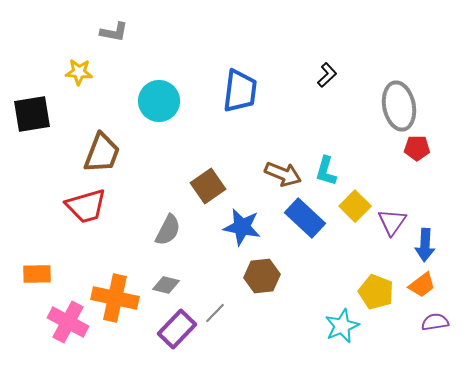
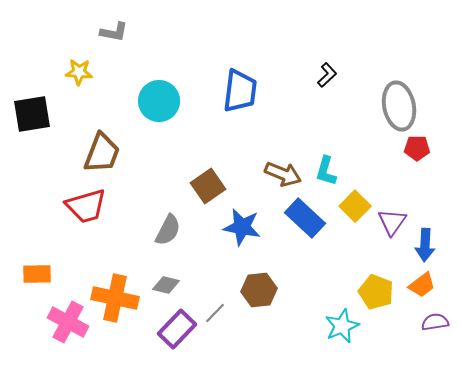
brown hexagon: moved 3 px left, 14 px down
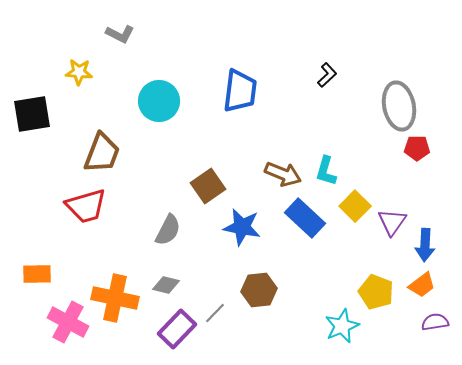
gray L-shape: moved 6 px right, 2 px down; rotated 16 degrees clockwise
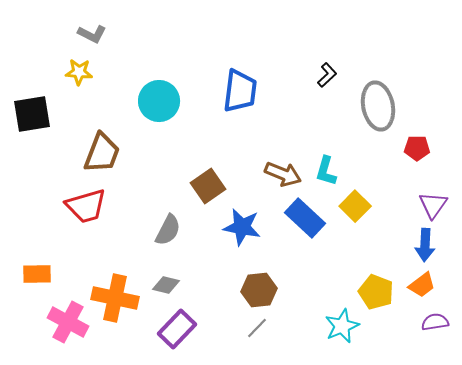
gray L-shape: moved 28 px left
gray ellipse: moved 21 px left
purple triangle: moved 41 px right, 17 px up
gray line: moved 42 px right, 15 px down
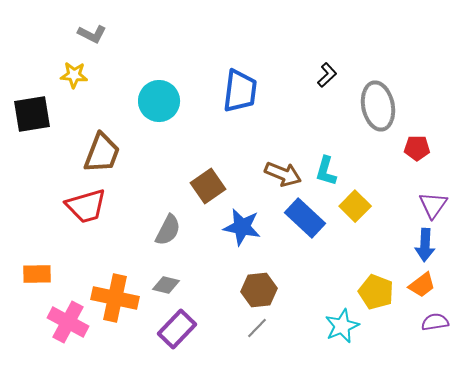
yellow star: moved 5 px left, 3 px down
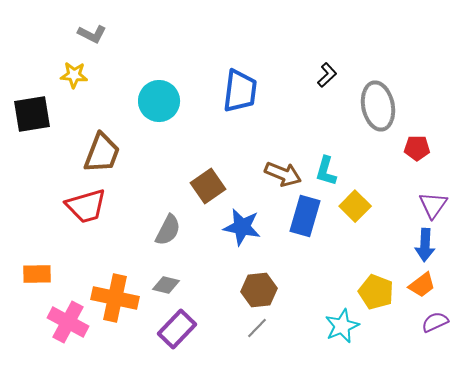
blue rectangle: moved 2 px up; rotated 63 degrees clockwise
purple semicircle: rotated 16 degrees counterclockwise
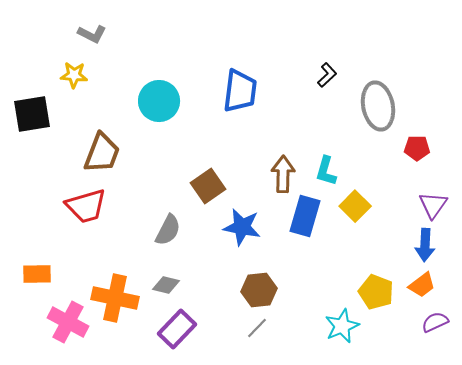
brown arrow: rotated 111 degrees counterclockwise
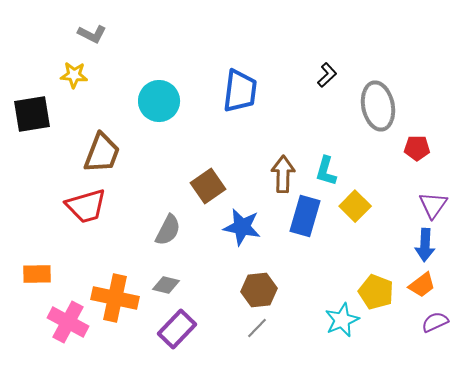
cyan star: moved 6 px up
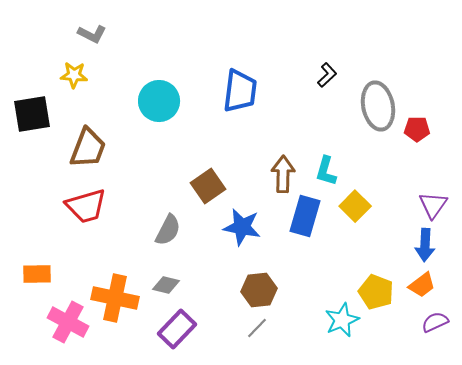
red pentagon: moved 19 px up
brown trapezoid: moved 14 px left, 5 px up
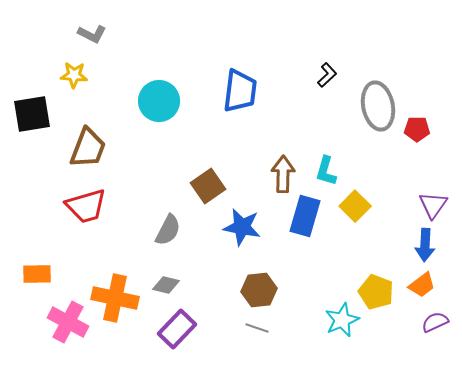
gray line: rotated 65 degrees clockwise
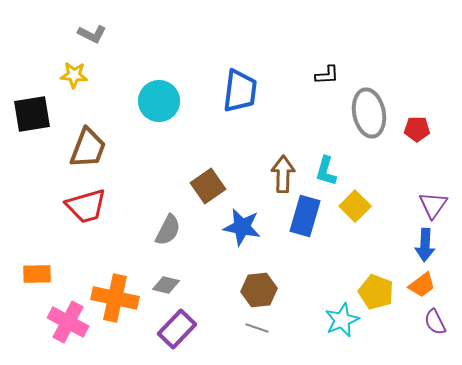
black L-shape: rotated 40 degrees clockwise
gray ellipse: moved 9 px left, 7 px down
purple semicircle: rotated 92 degrees counterclockwise
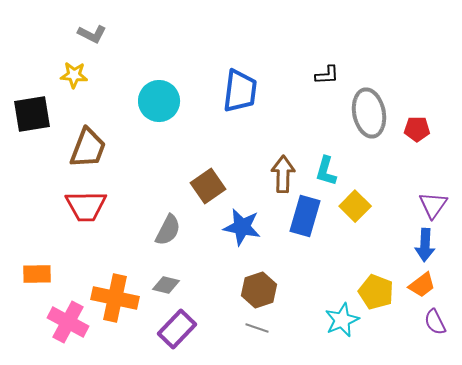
red trapezoid: rotated 15 degrees clockwise
brown hexagon: rotated 12 degrees counterclockwise
